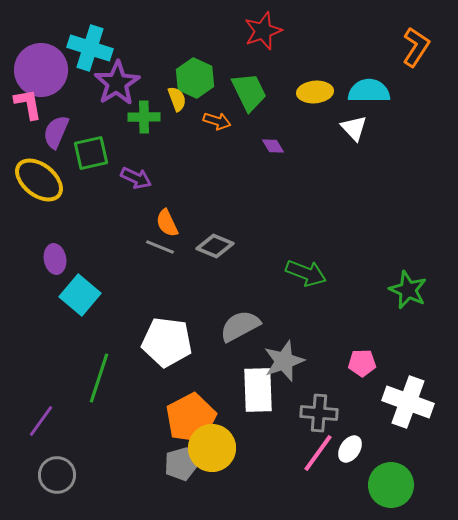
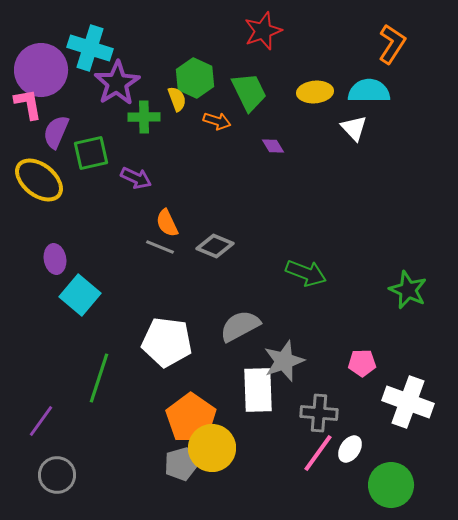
orange L-shape at (416, 47): moved 24 px left, 3 px up
orange pentagon at (191, 418): rotated 9 degrees counterclockwise
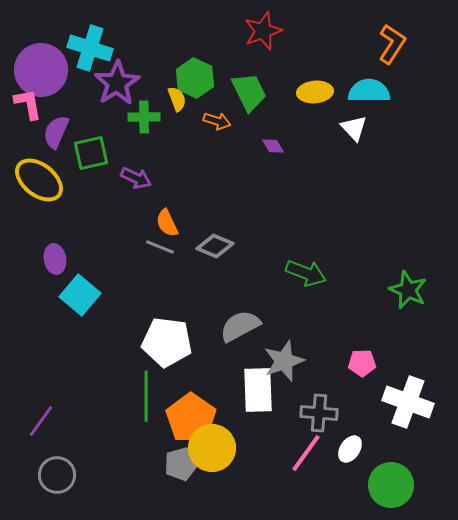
green line at (99, 378): moved 47 px right, 18 px down; rotated 18 degrees counterclockwise
pink line at (318, 453): moved 12 px left
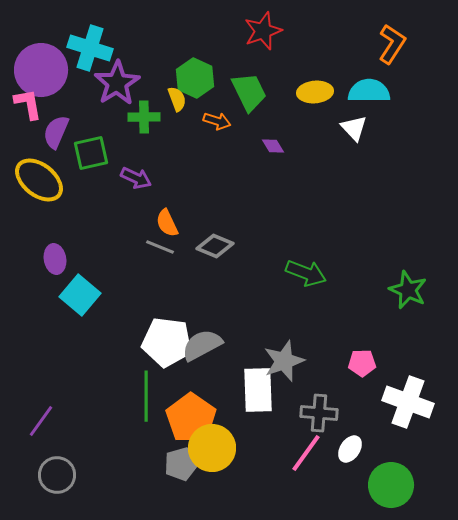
gray semicircle at (240, 326): moved 38 px left, 19 px down
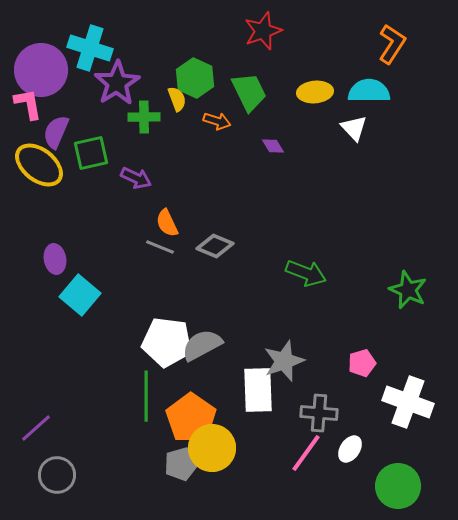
yellow ellipse at (39, 180): moved 15 px up
pink pentagon at (362, 363): rotated 16 degrees counterclockwise
purple line at (41, 421): moved 5 px left, 7 px down; rotated 12 degrees clockwise
green circle at (391, 485): moved 7 px right, 1 px down
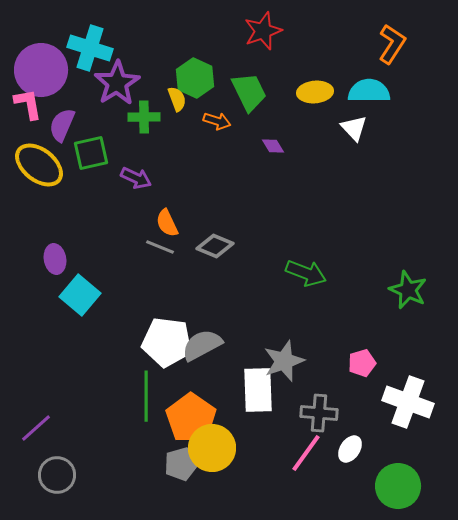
purple semicircle at (56, 132): moved 6 px right, 7 px up
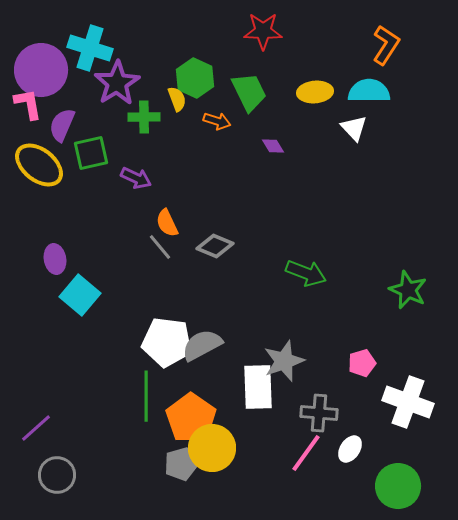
red star at (263, 31): rotated 21 degrees clockwise
orange L-shape at (392, 44): moved 6 px left, 1 px down
gray line at (160, 247): rotated 28 degrees clockwise
white rectangle at (258, 390): moved 3 px up
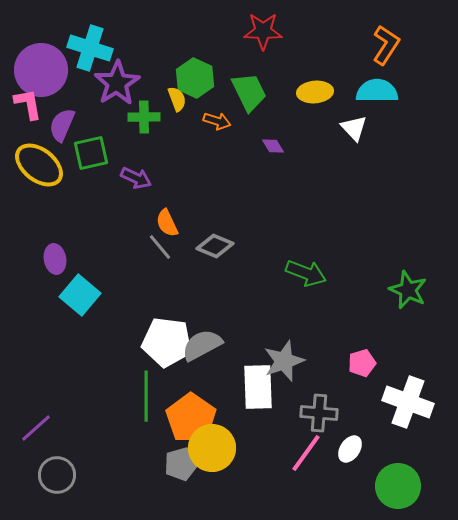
cyan semicircle at (369, 91): moved 8 px right
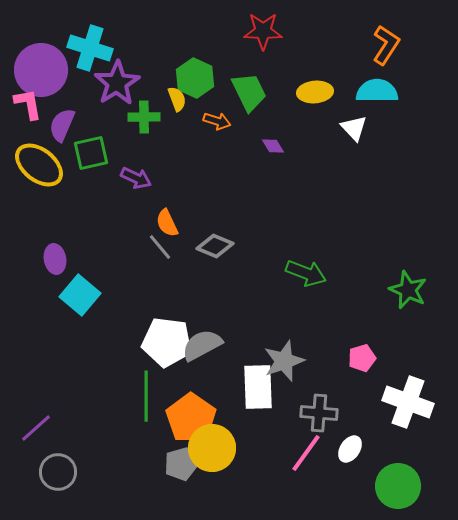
pink pentagon at (362, 363): moved 5 px up
gray circle at (57, 475): moved 1 px right, 3 px up
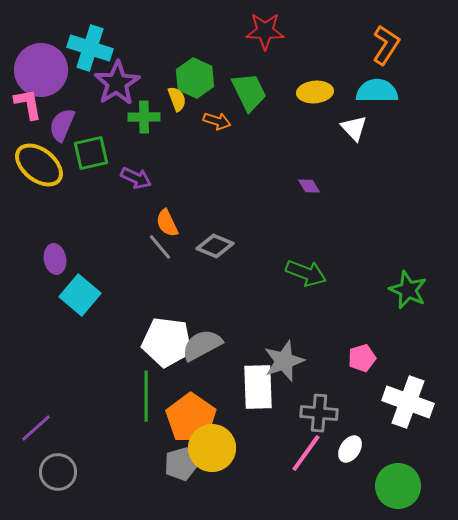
red star at (263, 31): moved 2 px right
purple diamond at (273, 146): moved 36 px right, 40 px down
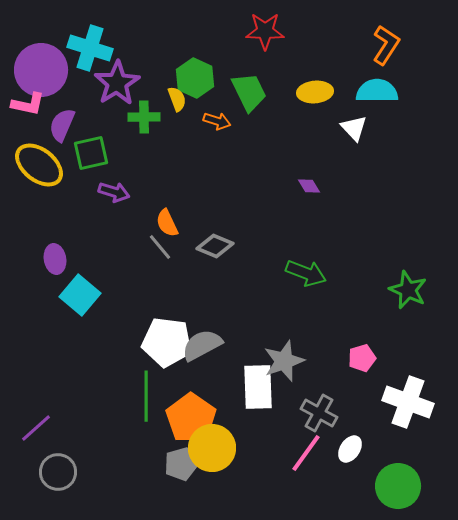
pink L-shape at (28, 104): rotated 112 degrees clockwise
purple arrow at (136, 178): moved 22 px left, 14 px down; rotated 8 degrees counterclockwise
gray cross at (319, 413): rotated 24 degrees clockwise
